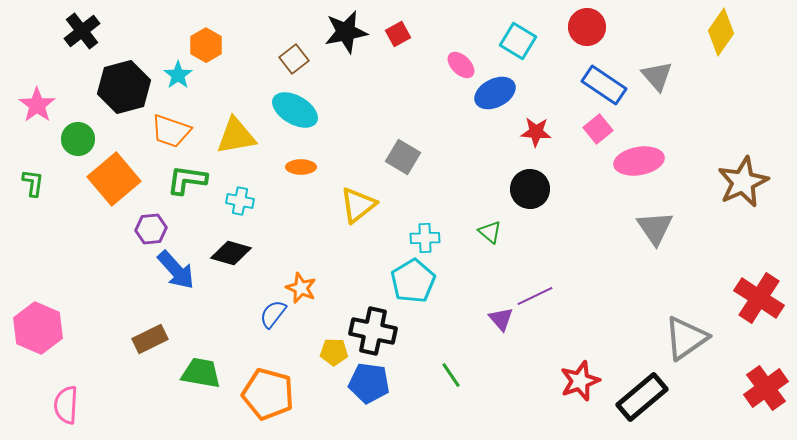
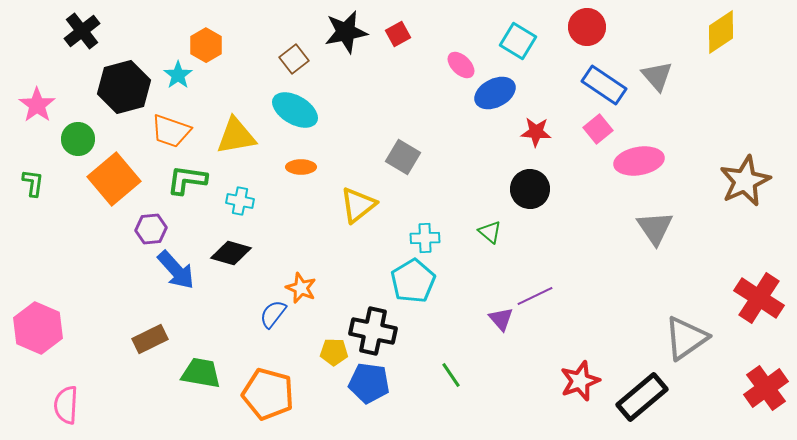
yellow diamond at (721, 32): rotated 21 degrees clockwise
brown star at (743, 182): moved 2 px right, 1 px up
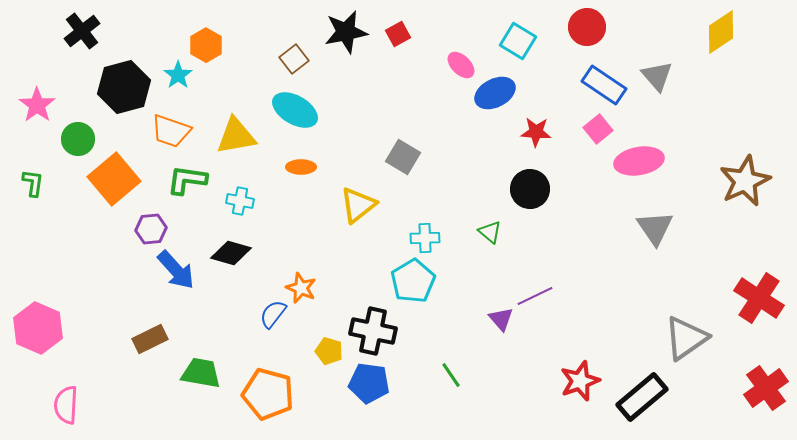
yellow pentagon at (334, 352): moved 5 px left, 1 px up; rotated 16 degrees clockwise
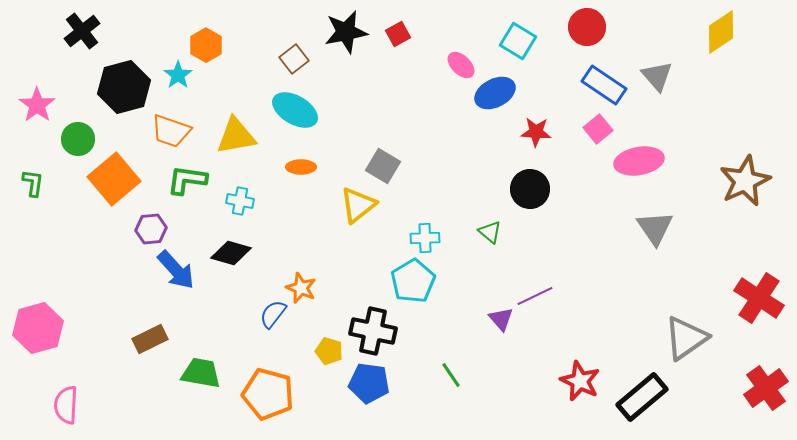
gray square at (403, 157): moved 20 px left, 9 px down
pink hexagon at (38, 328): rotated 21 degrees clockwise
red star at (580, 381): rotated 27 degrees counterclockwise
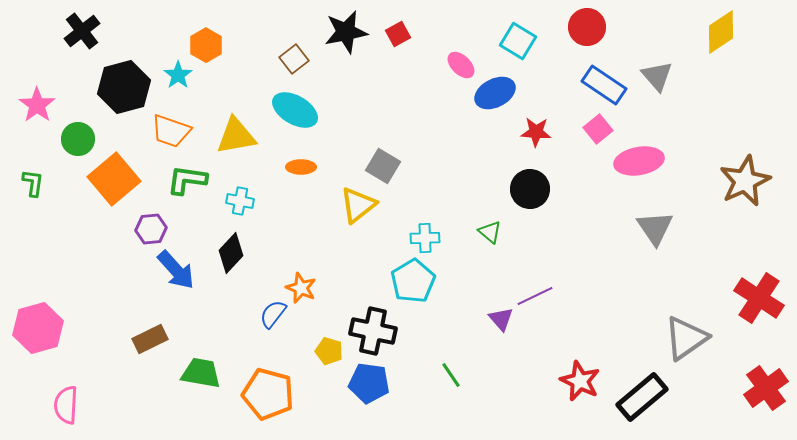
black diamond at (231, 253): rotated 63 degrees counterclockwise
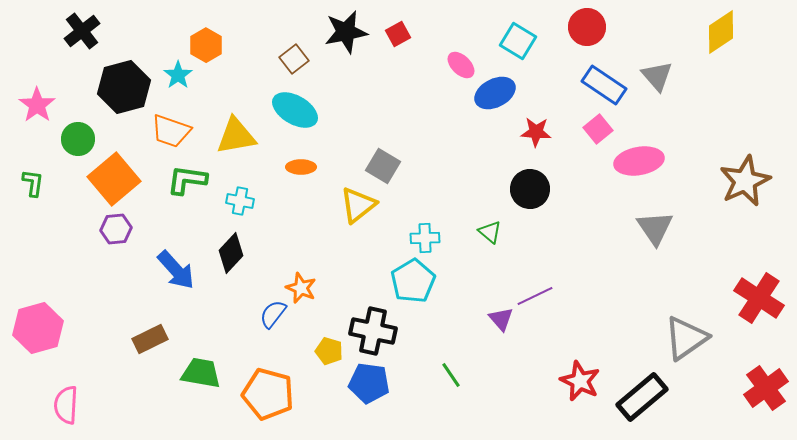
purple hexagon at (151, 229): moved 35 px left
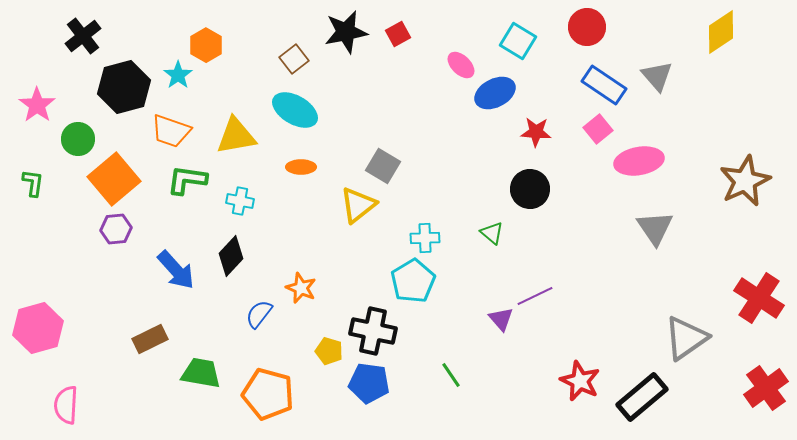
black cross at (82, 31): moved 1 px right, 5 px down
green triangle at (490, 232): moved 2 px right, 1 px down
black diamond at (231, 253): moved 3 px down
blue semicircle at (273, 314): moved 14 px left
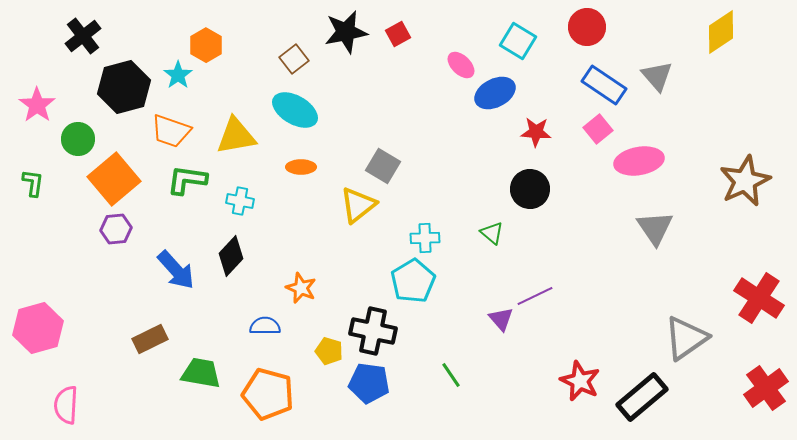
blue semicircle at (259, 314): moved 6 px right, 12 px down; rotated 52 degrees clockwise
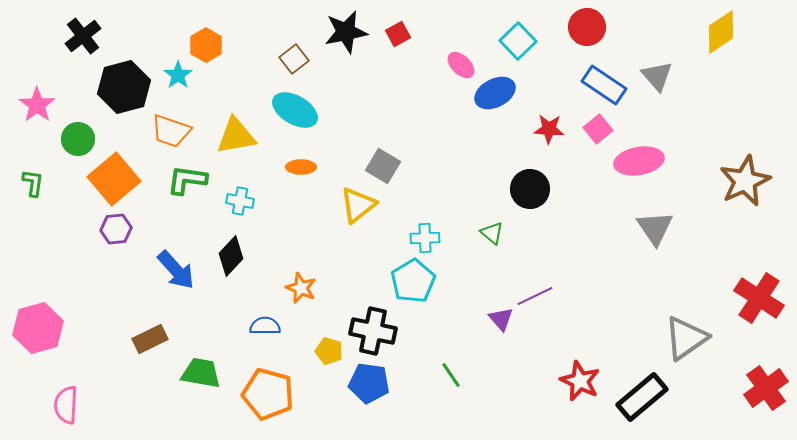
cyan square at (518, 41): rotated 15 degrees clockwise
red star at (536, 132): moved 13 px right, 3 px up
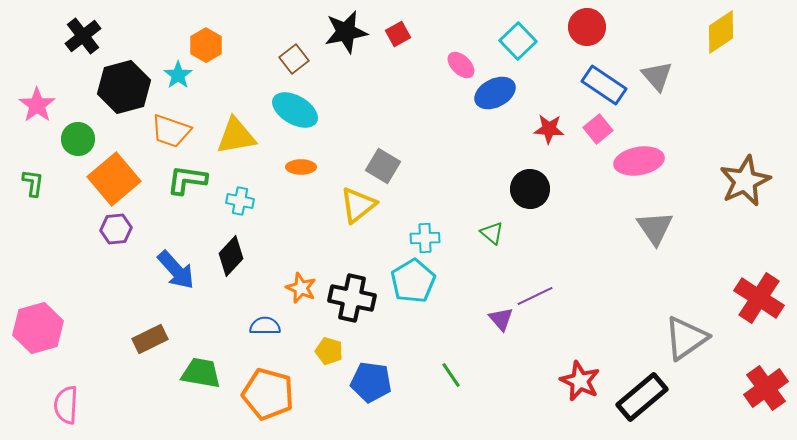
black cross at (373, 331): moved 21 px left, 33 px up
blue pentagon at (369, 383): moved 2 px right, 1 px up
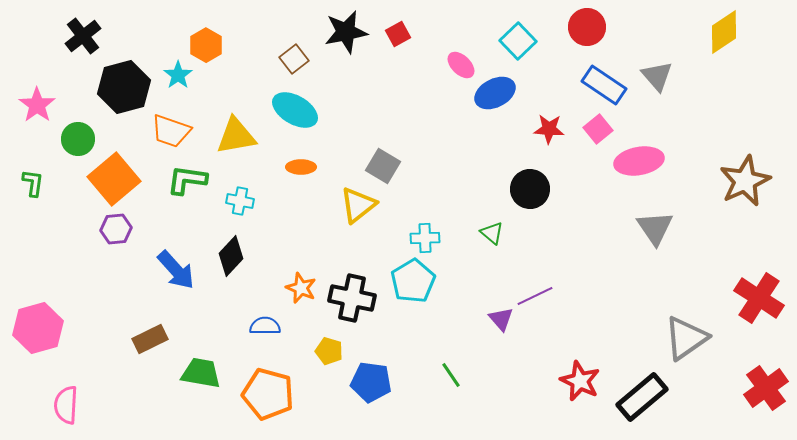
yellow diamond at (721, 32): moved 3 px right
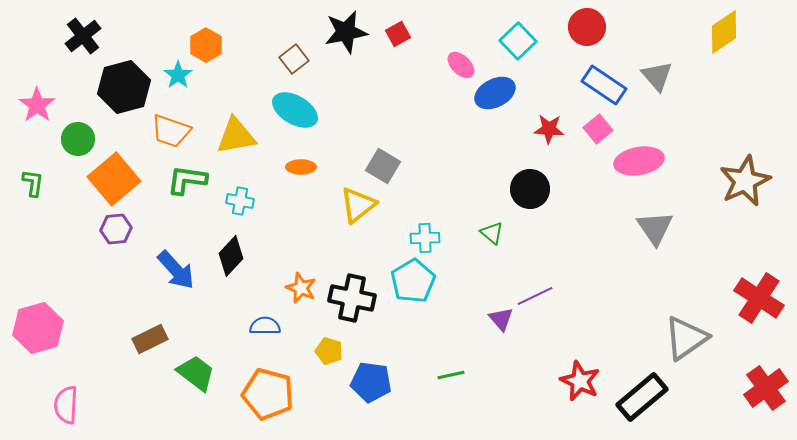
green trapezoid at (201, 373): moved 5 px left; rotated 27 degrees clockwise
green line at (451, 375): rotated 68 degrees counterclockwise
